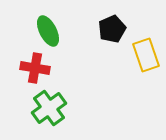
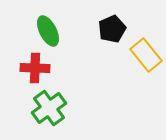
yellow rectangle: rotated 20 degrees counterclockwise
red cross: rotated 8 degrees counterclockwise
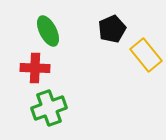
green cross: rotated 16 degrees clockwise
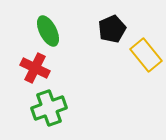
red cross: rotated 24 degrees clockwise
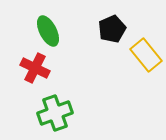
green cross: moved 6 px right, 5 px down
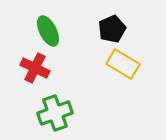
yellow rectangle: moved 23 px left, 9 px down; rotated 20 degrees counterclockwise
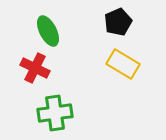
black pentagon: moved 6 px right, 7 px up
green cross: rotated 12 degrees clockwise
